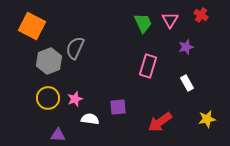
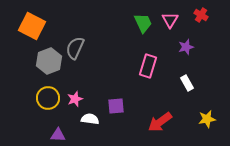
purple square: moved 2 px left, 1 px up
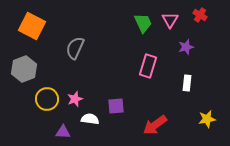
red cross: moved 1 px left
gray hexagon: moved 25 px left, 8 px down
white rectangle: rotated 35 degrees clockwise
yellow circle: moved 1 px left, 1 px down
red arrow: moved 5 px left, 3 px down
purple triangle: moved 5 px right, 3 px up
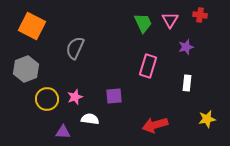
red cross: rotated 24 degrees counterclockwise
gray hexagon: moved 2 px right
pink star: moved 2 px up
purple square: moved 2 px left, 10 px up
red arrow: rotated 20 degrees clockwise
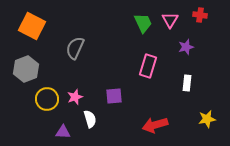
white semicircle: rotated 66 degrees clockwise
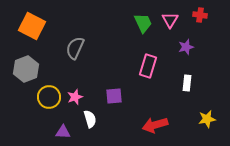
yellow circle: moved 2 px right, 2 px up
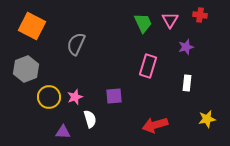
gray semicircle: moved 1 px right, 4 px up
